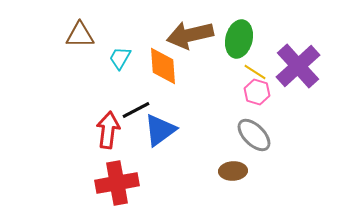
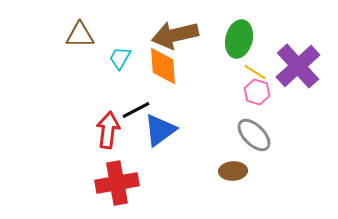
brown arrow: moved 15 px left
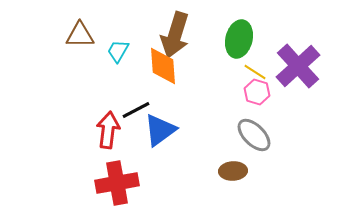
brown arrow: rotated 60 degrees counterclockwise
cyan trapezoid: moved 2 px left, 7 px up
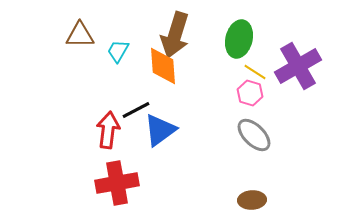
purple cross: rotated 12 degrees clockwise
pink hexagon: moved 7 px left, 1 px down
brown ellipse: moved 19 px right, 29 px down
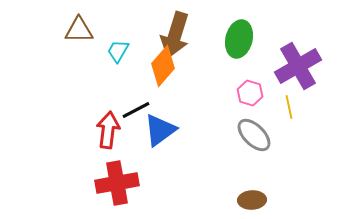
brown triangle: moved 1 px left, 5 px up
orange diamond: rotated 45 degrees clockwise
yellow line: moved 34 px right, 35 px down; rotated 45 degrees clockwise
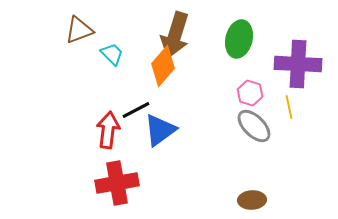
brown triangle: rotated 20 degrees counterclockwise
cyan trapezoid: moved 6 px left, 3 px down; rotated 105 degrees clockwise
purple cross: moved 2 px up; rotated 33 degrees clockwise
gray ellipse: moved 9 px up
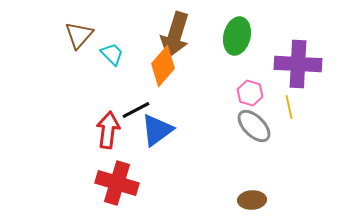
brown triangle: moved 5 px down; rotated 28 degrees counterclockwise
green ellipse: moved 2 px left, 3 px up
blue triangle: moved 3 px left
red cross: rotated 27 degrees clockwise
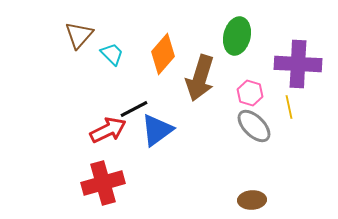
brown arrow: moved 25 px right, 43 px down
orange diamond: moved 12 px up
black line: moved 2 px left, 1 px up
red arrow: rotated 57 degrees clockwise
red cross: moved 14 px left; rotated 33 degrees counterclockwise
